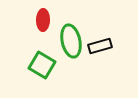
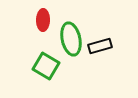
green ellipse: moved 2 px up
green square: moved 4 px right, 1 px down
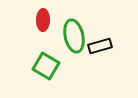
green ellipse: moved 3 px right, 3 px up
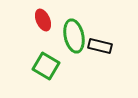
red ellipse: rotated 25 degrees counterclockwise
black rectangle: rotated 30 degrees clockwise
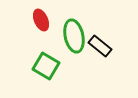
red ellipse: moved 2 px left
black rectangle: rotated 25 degrees clockwise
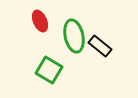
red ellipse: moved 1 px left, 1 px down
green square: moved 3 px right, 4 px down
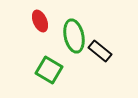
black rectangle: moved 5 px down
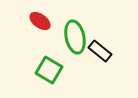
red ellipse: rotated 30 degrees counterclockwise
green ellipse: moved 1 px right, 1 px down
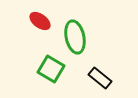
black rectangle: moved 27 px down
green square: moved 2 px right, 1 px up
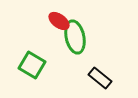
red ellipse: moved 19 px right
green square: moved 19 px left, 4 px up
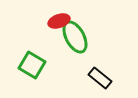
red ellipse: rotated 55 degrees counterclockwise
green ellipse: rotated 16 degrees counterclockwise
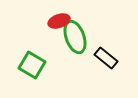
green ellipse: rotated 8 degrees clockwise
black rectangle: moved 6 px right, 20 px up
